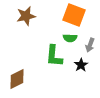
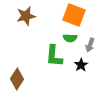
brown diamond: rotated 30 degrees counterclockwise
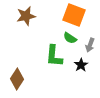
green semicircle: rotated 32 degrees clockwise
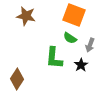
brown star: rotated 24 degrees clockwise
green L-shape: moved 2 px down
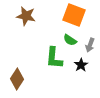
green semicircle: moved 2 px down
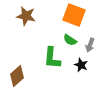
green L-shape: moved 2 px left
black star: rotated 16 degrees counterclockwise
brown diamond: moved 3 px up; rotated 15 degrees clockwise
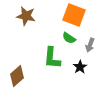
green semicircle: moved 1 px left, 2 px up
black star: moved 1 px left, 2 px down; rotated 16 degrees clockwise
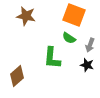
black star: moved 7 px right, 2 px up; rotated 24 degrees counterclockwise
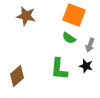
green L-shape: moved 7 px right, 11 px down
black star: moved 1 px left, 1 px down
